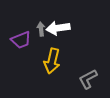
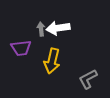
purple trapezoid: moved 8 px down; rotated 15 degrees clockwise
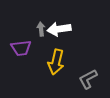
white arrow: moved 1 px right, 1 px down
yellow arrow: moved 4 px right, 1 px down
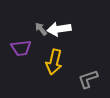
gray arrow: rotated 32 degrees counterclockwise
yellow arrow: moved 2 px left
gray L-shape: rotated 10 degrees clockwise
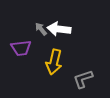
white arrow: rotated 15 degrees clockwise
gray L-shape: moved 5 px left
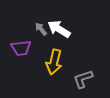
white arrow: rotated 25 degrees clockwise
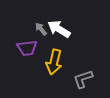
purple trapezoid: moved 6 px right
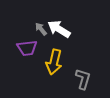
gray L-shape: rotated 125 degrees clockwise
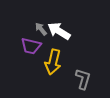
white arrow: moved 2 px down
purple trapezoid: moved 4 px right, 2 px up; rotated 20 degrees clockwise
yellow arrow: moved 1 px left
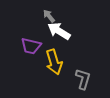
gray arrow: moved 8 px right, 13 px up
yellow arrow: moved 1 px right; rotated 30 degrees counterclockwise
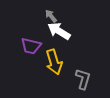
gray arrow: moved 2 px right
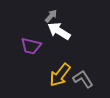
gray arrow: rotated 80 degrees clockwise
yellow arrow: moved 6 px right, 13 px down; rotated 55 degrees clockwise
gray L-shape: rotated 50 degrees counterclockwise
